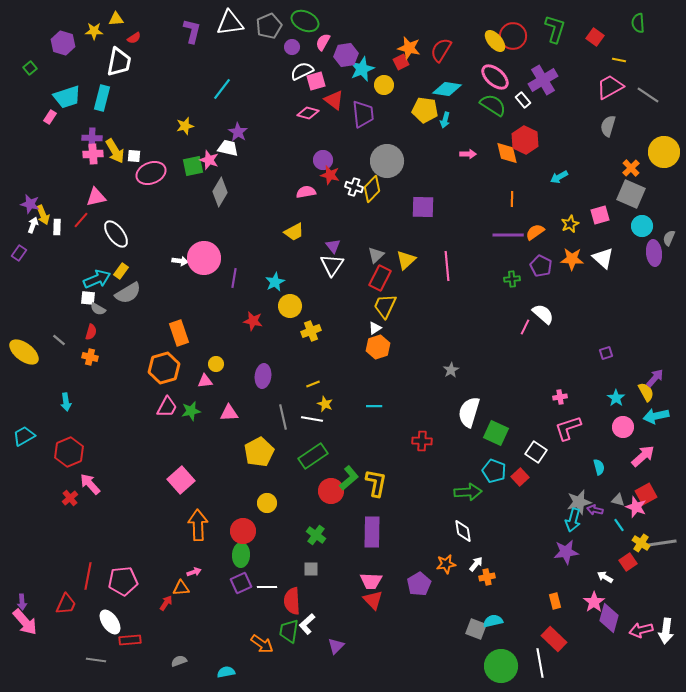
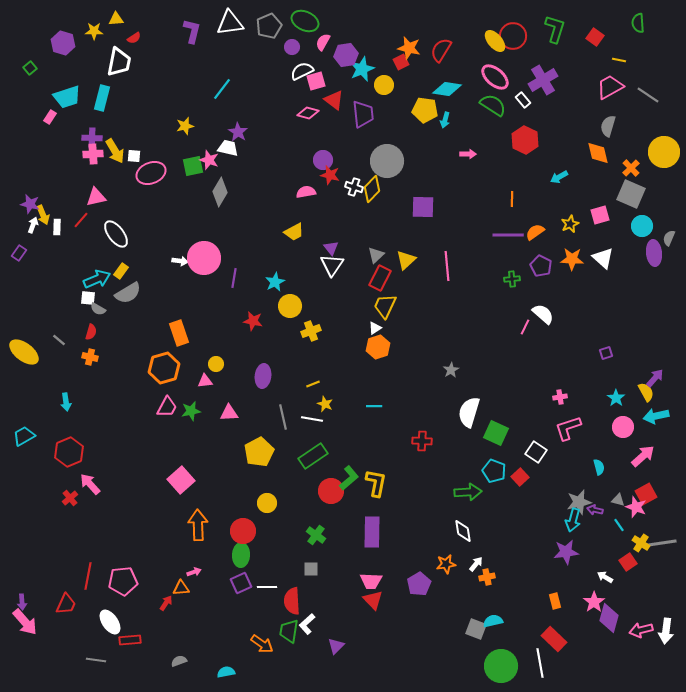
orange diamond at (507, 153): moved 91 px right
purple triangle at (333, 246): moved 2 px left, 2 px down
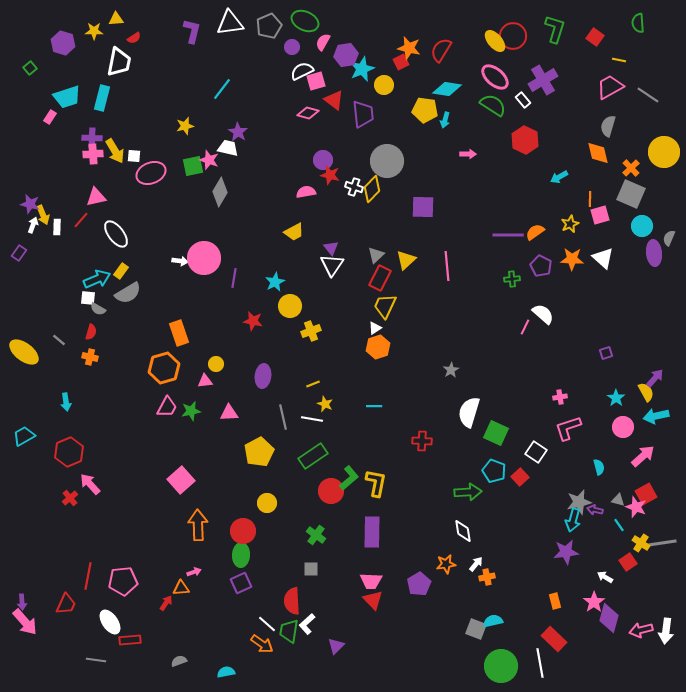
orange line at (512, 199): moved 78 px right
white line at (267, 587): moved 37 px down; rotated 42 degrees clockwise
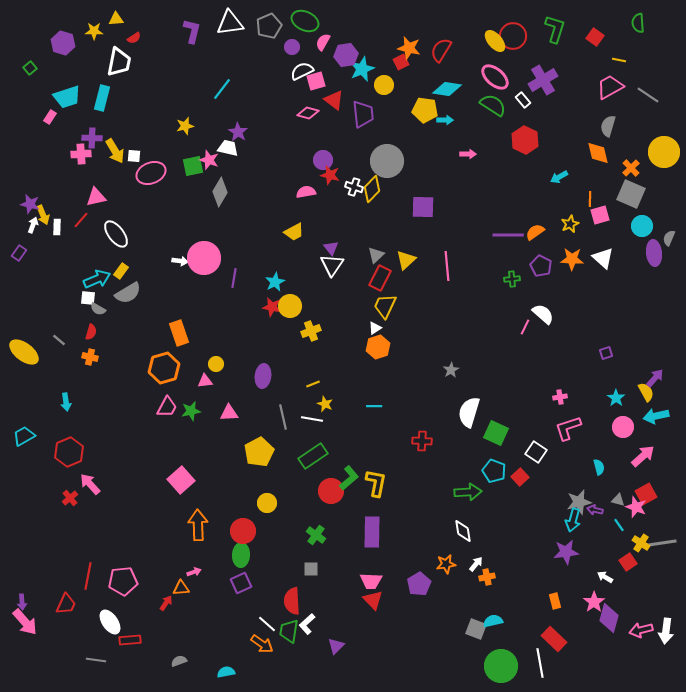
cyan arrow at (445, 120): rotated 105 degrees counterclockwise
pink cross at (93, 154): moved 12 px left
red star at (253, 321): moved 19 px right, 14 px up
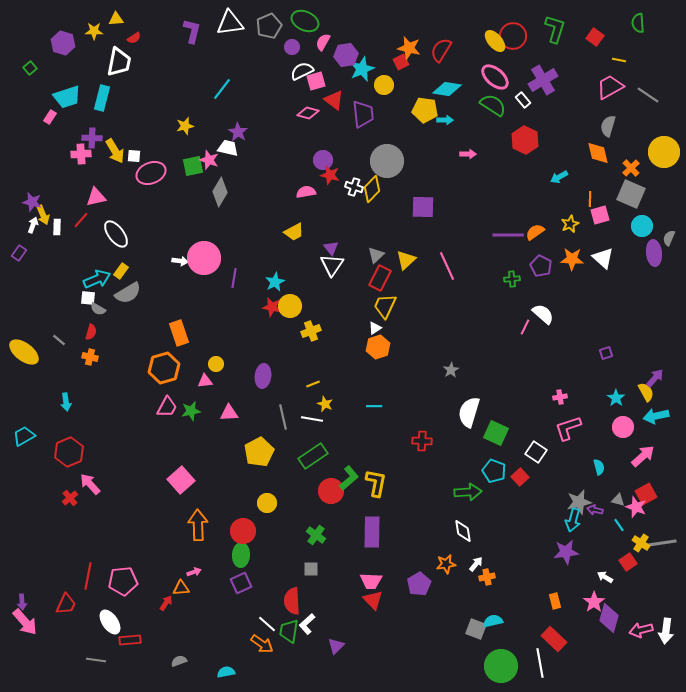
purple star at (30, 204): moved 2 px right, 2 px up
pink line at (447, 266): rotated 20 degrees counterclockwise
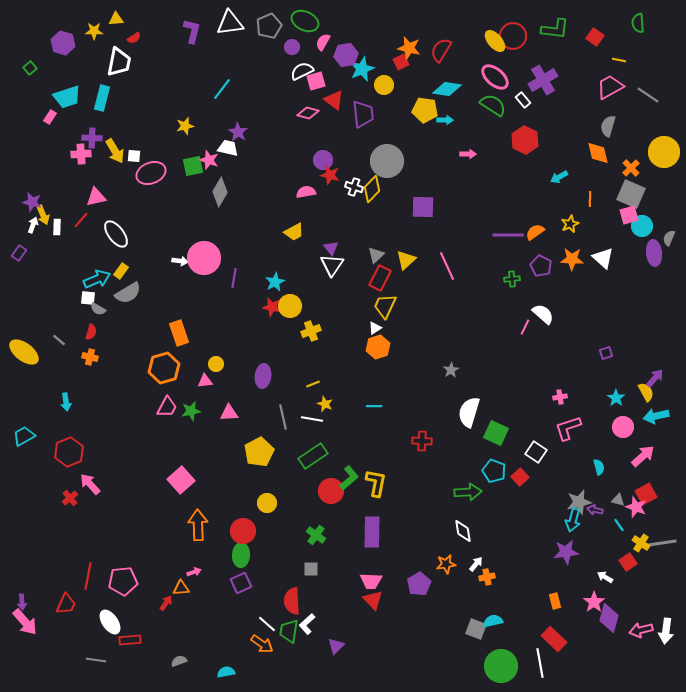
green L-shape at (555, 29): rotated 80 degrees clockwise
pink square at (600, 215): moved 29 px right
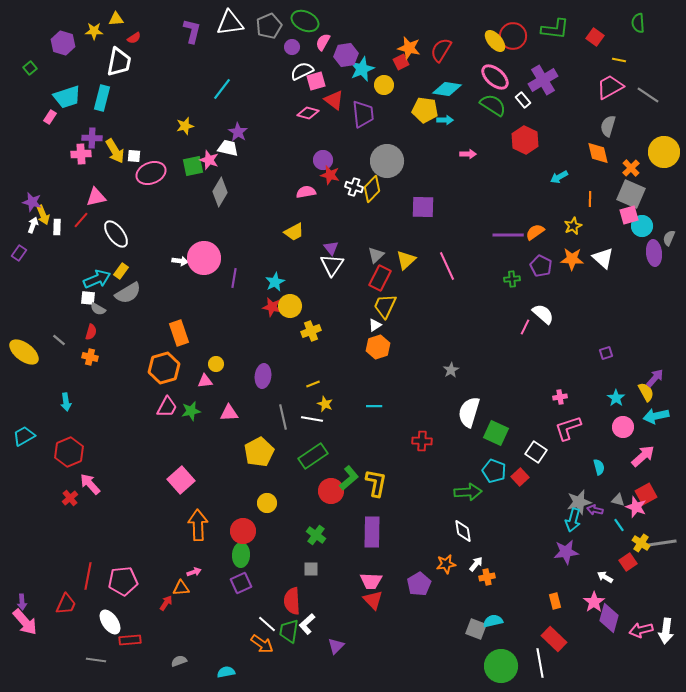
yellow star at (570, 224): moved 3 px right, 2 px down
white triangle at (375, 328): moved 3 px up
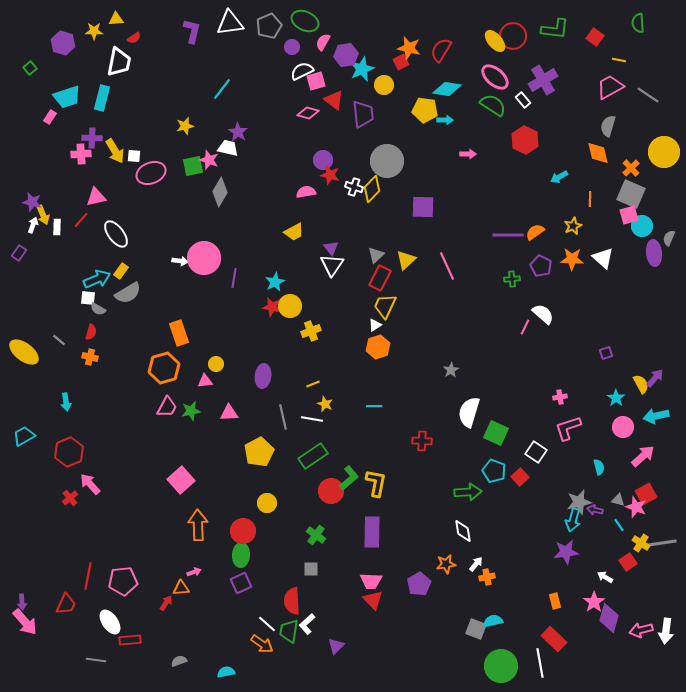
yellow semicircle at (646, 392): moved 5 px left, 8 px up
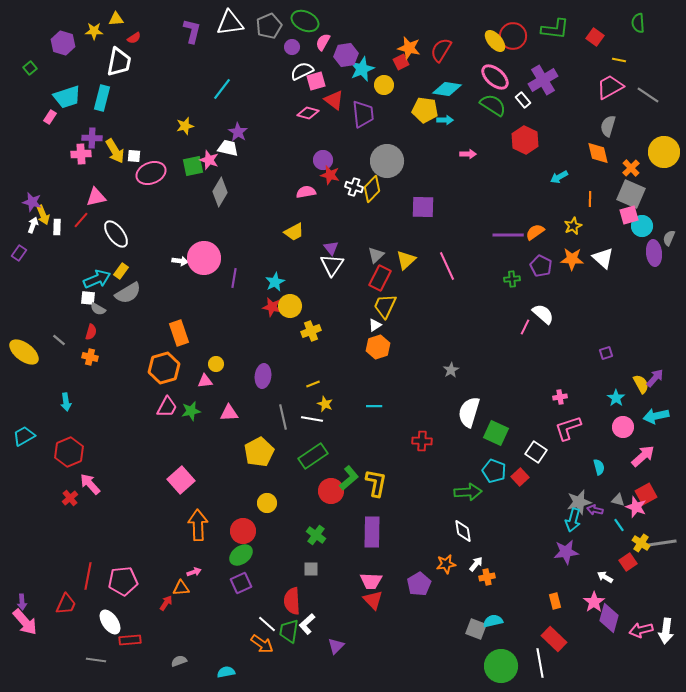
green ellipse at (241, 555): rotated 50 degrees clockwise
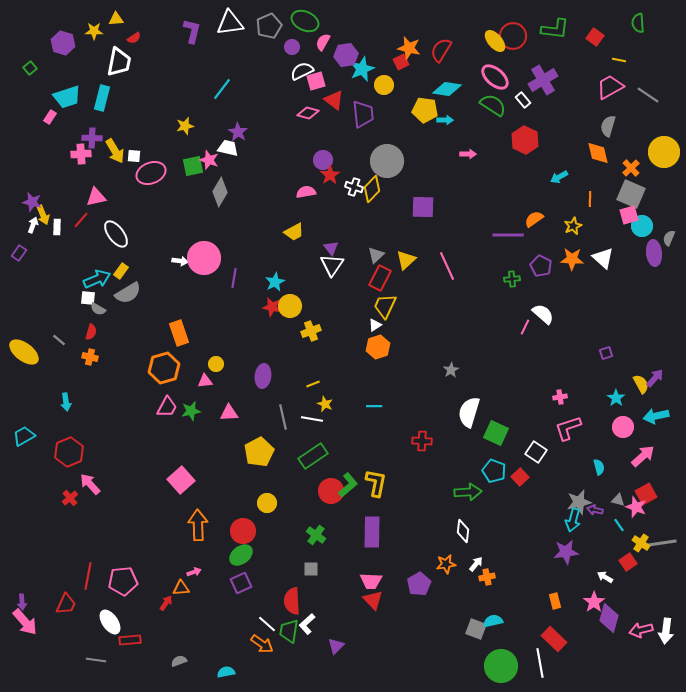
red star at (330, 175): rotated 24 degrees clockwise
orange semicircle at (535, 232): moved 1 px left, 13 px up
green L-shape at (349, 478): moved 1 px left, 7 px down
white diamond at (463, 531): rotated 15 degrees clockwise
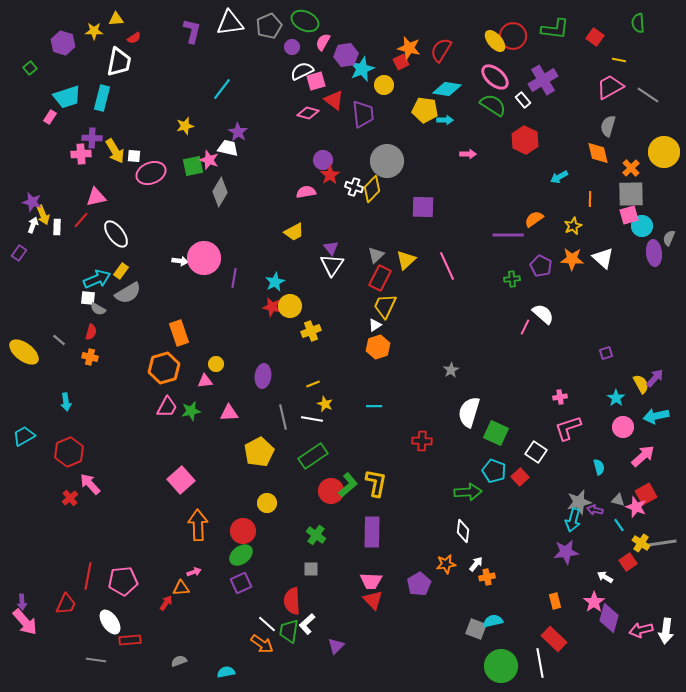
gray square at (631, 194): rotated 24 degrees counterclockwise
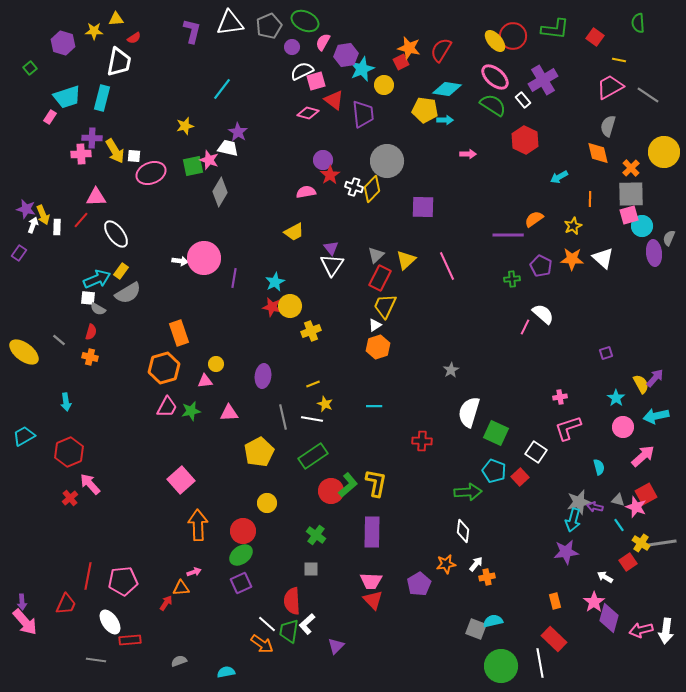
pink triangle at (96, 197): rotated 10 degrees clockwise
purple star at (32, 202): moved 6 px left, 7 px down
purple arrow at (595, 510): moved 3 px up
